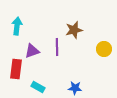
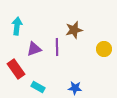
purple triangle: moved 2 px right, 2 px up
red rectangle: rotated 42 degrees counterclockwise
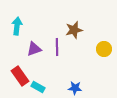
red rectangle: moved 4 px right, 7 px down
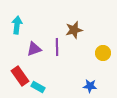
cyan arrow: moved 1 px up
yellow circle: moved 1 px left, 4 px down
blue star: moved 15 px right, 2 px up
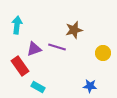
purple line: rotated 72 degrees counterclockwise
red rectangle: moved 10 px up
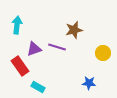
blue star: moved 1 px left, 3 px up
